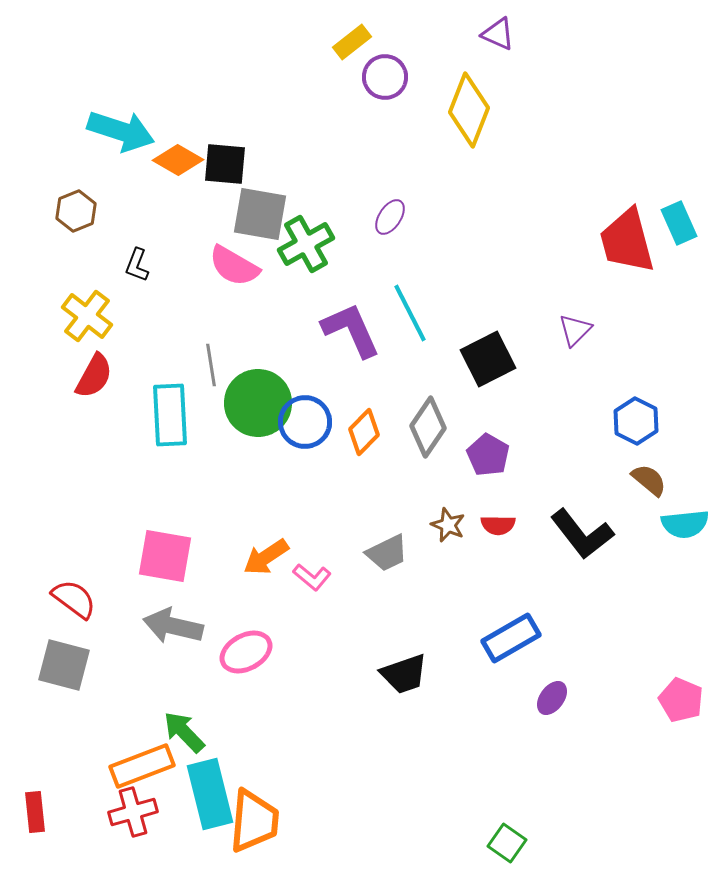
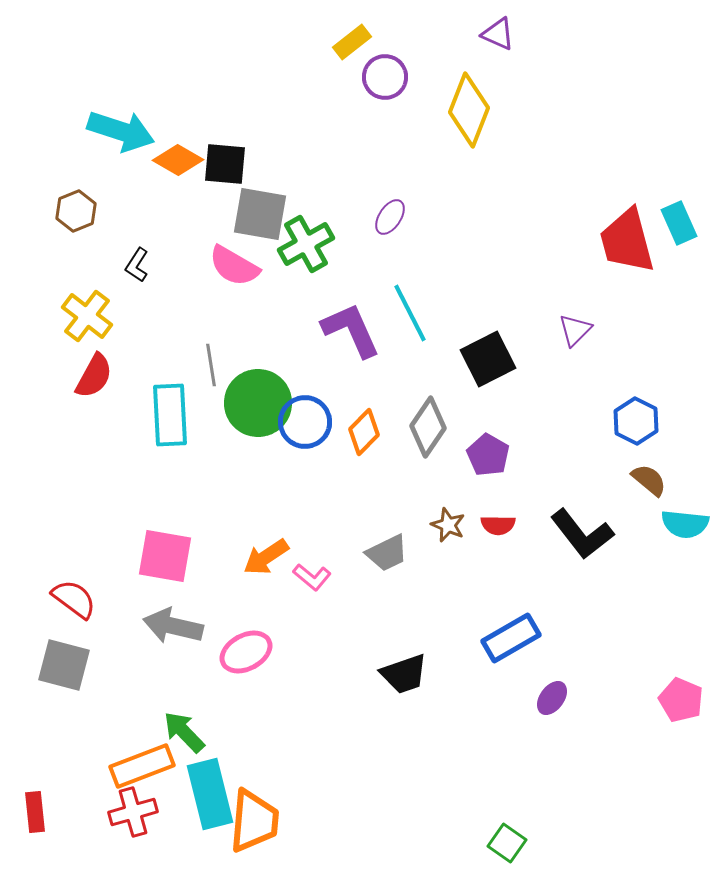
black L-shape at (137, 265): rotated 12 degrees clockwise
cyan semicircle at (685, 524): rotated 12 degrees clockwise
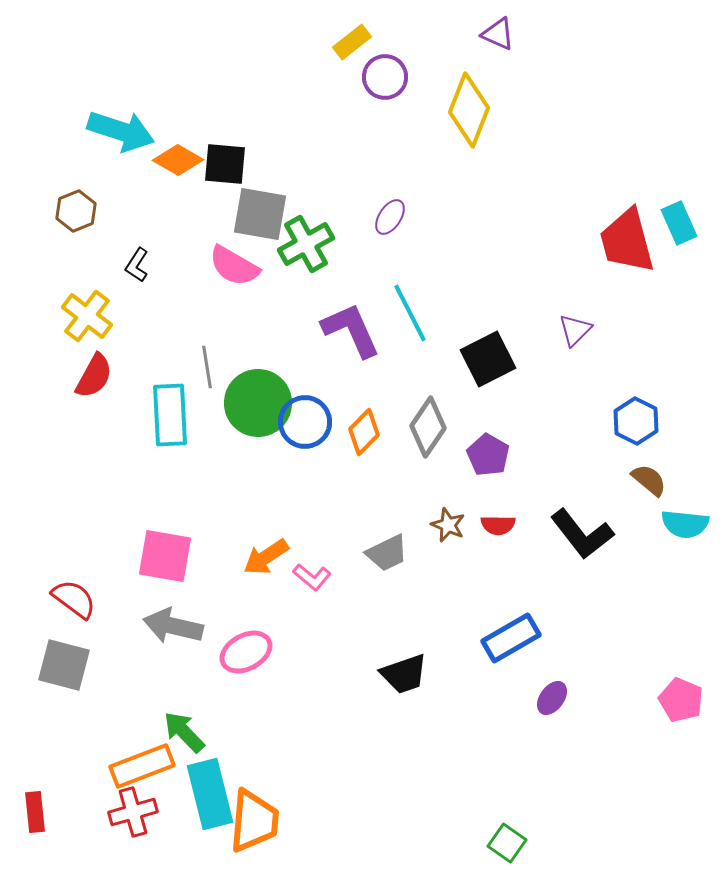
gray line at (211, 365): moved 4 px left, 2 px down
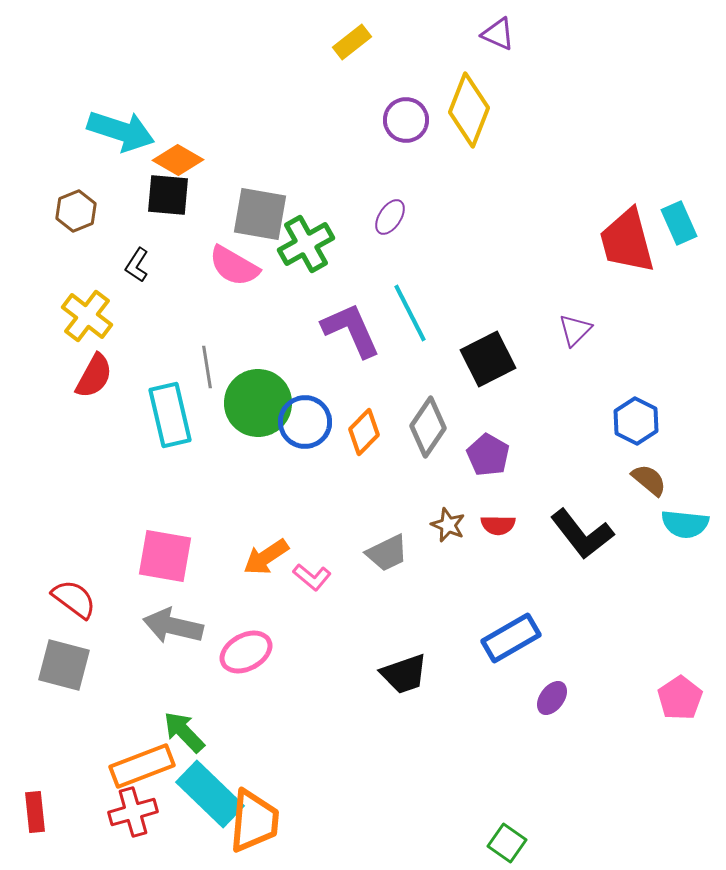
purple circle at (385, 77): moved 21 px right, 43 px down
black square at (225, 164): moved 57 px left, 31 px down
cyan rectangle at (170, 415): rotated 10 degrees counterclockwise
pink pentagon at (681, 700): moved 1 px left, 2 px up; rotated 15 degrees clockwise
cyan rectangle at (210, 794): rotated 32 degrees counterclockwise
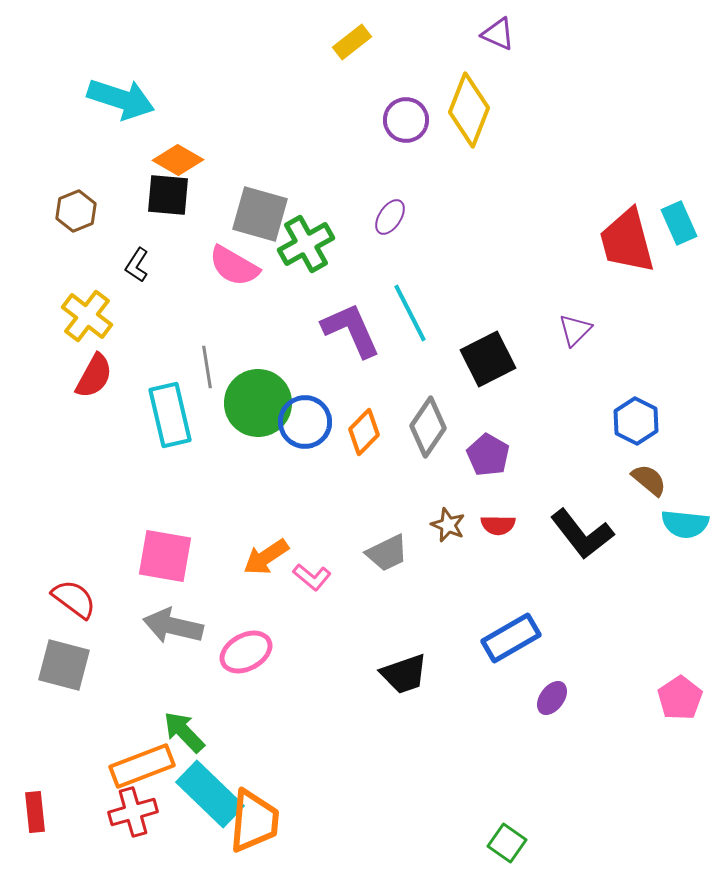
cyan arrow at (121, 131): moved 32 px up
gray square at (260, 214): rotated 6 degrees clockwise
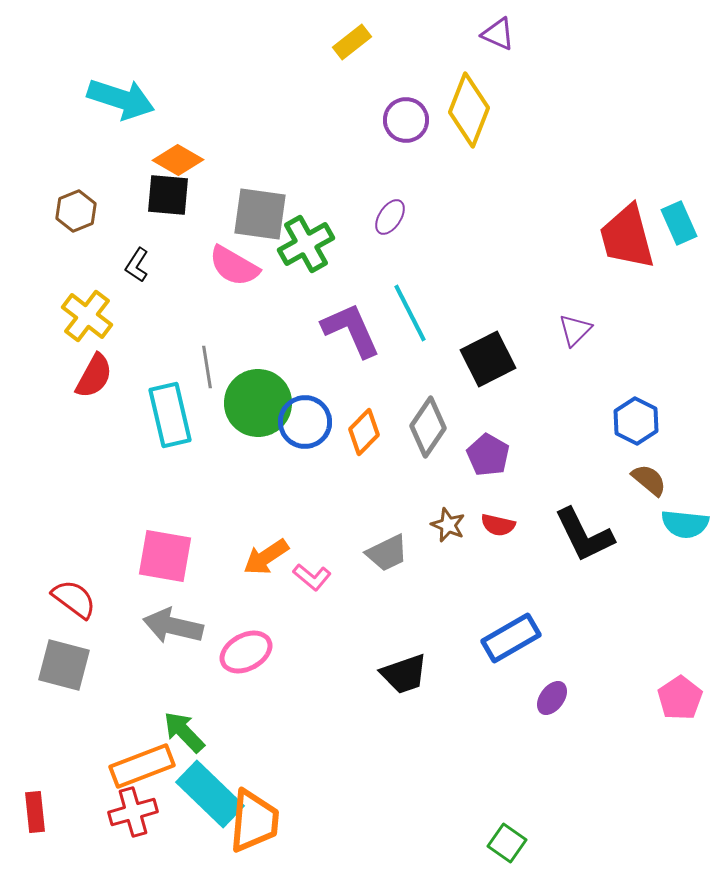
gray square at (260, 214): rotated 8 degrees counterclockwise
red trapezoid at (627, 241): moved 4 px up
red semicircle at (498, 525): rotated 12 degrees clockwise
black L-shape at (582, 534): moved 2 px right, 1 px down; rotated 12 degrees clockwise
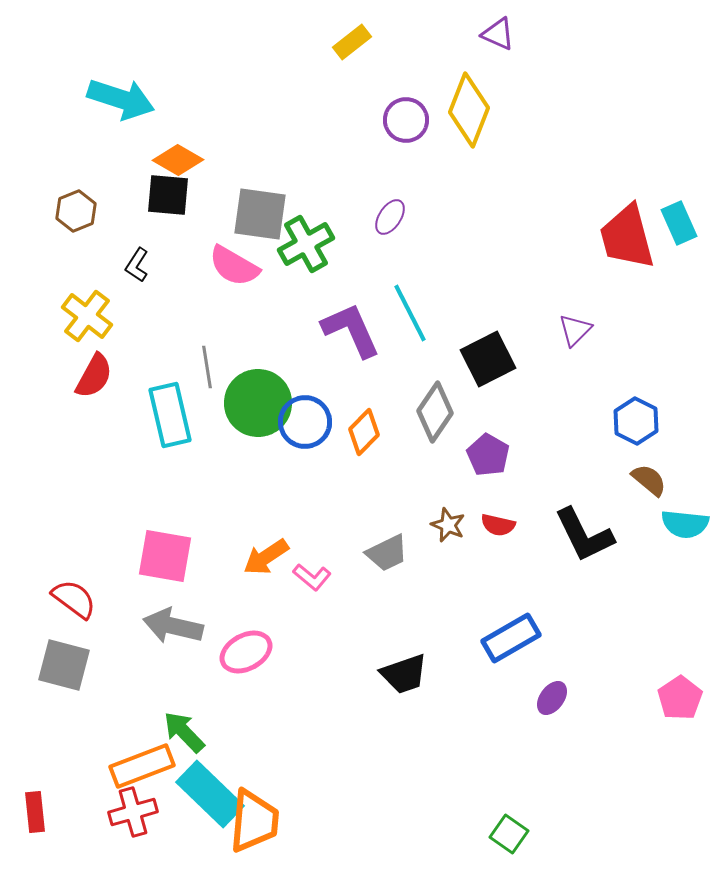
gray diamond at (428, 427): moved 7 px right, 15 px up
green square at (507, 843): moved 2 px right, 9 px up
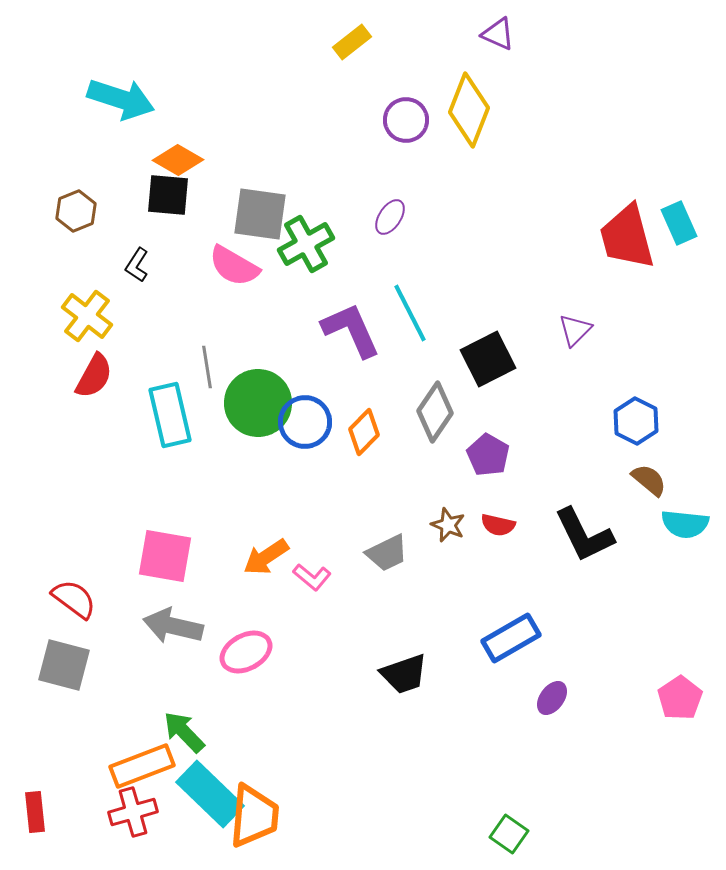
orange trapezoid at (254, 821): moved 5 px up
